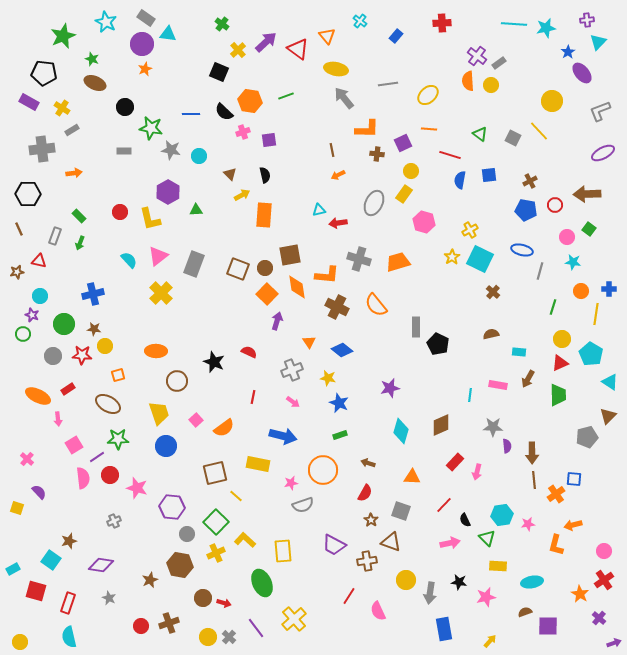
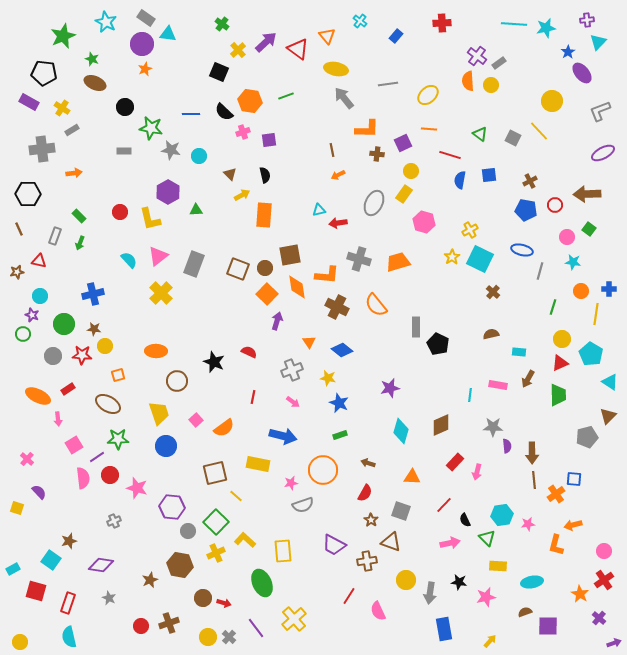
gray circle at (187, 534): moved 1 px right, 3 px up
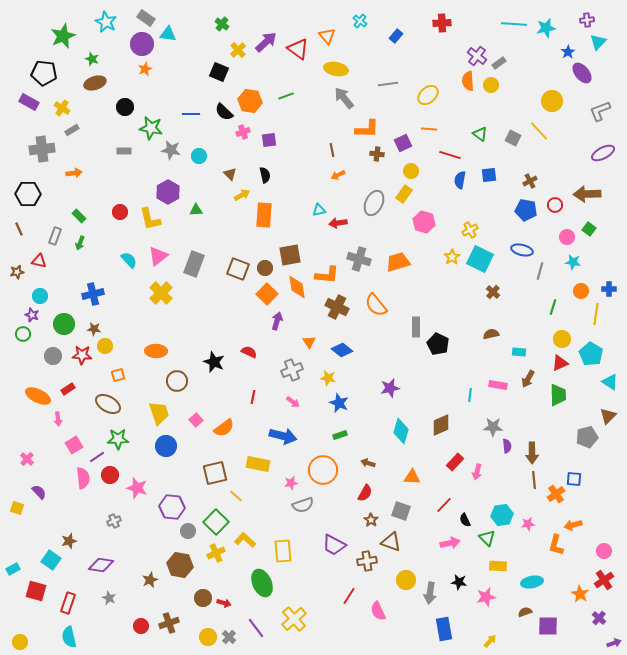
brown ellipse at (95, 83): rotated 40 degrees counterclockwise
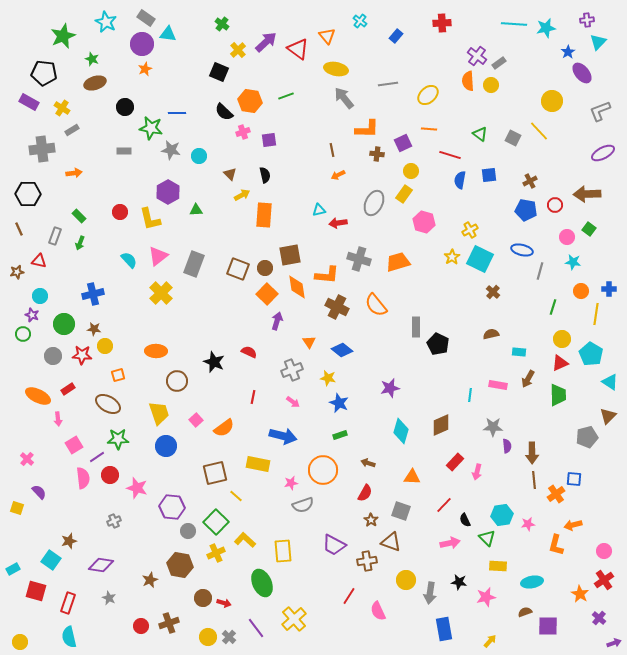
blue line at (191, 114): moved 14 px left, 1 px up
